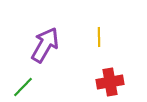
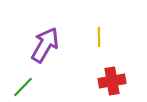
red cross: moved 2 px right, 1 px up
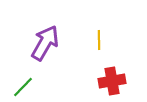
yellow line: moved 3 px down
purple arrow: moved 2 px up
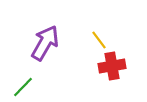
yellow line: rotated 36 degrees counterclockwise
red cross: moved 15 px up
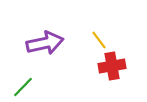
purple arrow: rotated 48 degrees clockwise
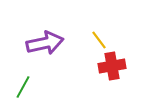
green line: rotated 15 degrees counterclockwise
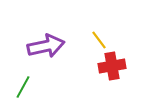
purple arrow: moved 1 px right, 3 px down
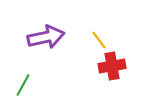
purple arrow: moved 9 px up
green line: moved 2 px up
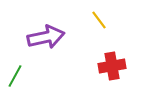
yellow line: moved 20 px up
green line: moved 8 px left, 9 px up
